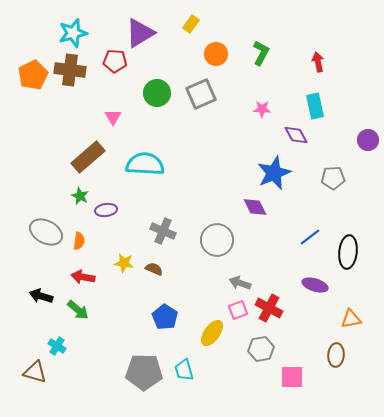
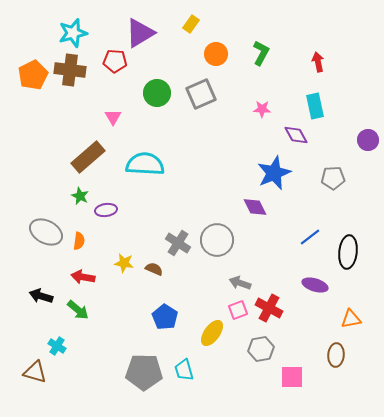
gray cross at (163, 231): moved 15 px right, 12 px down; rotated 10 degrees clockwise
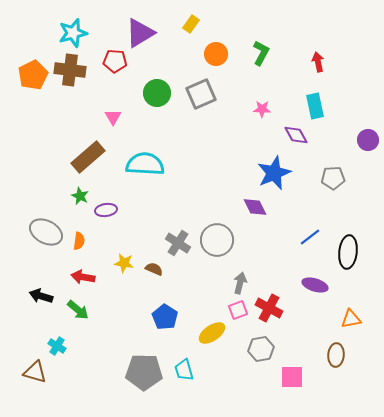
gray arrow at (240, 283): rotated 85 degrees clockwise
yellow ellipse at (212, 333): rotated 20 degrees clockwise
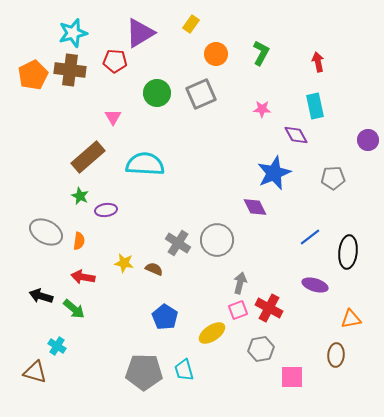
green arrow at (78, 310): moved 4 px left, 1 px up
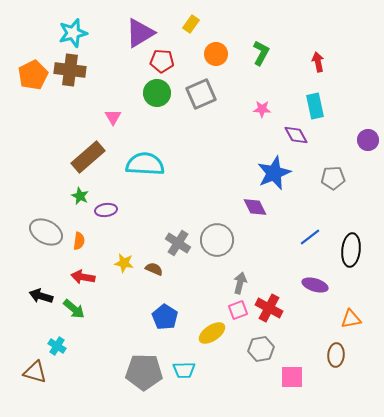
red pentagon at (115, 61): moved 47 px right
black ellipse at (348, 252): moved 3 px right, 2 px up
cyan trapezoid at (184, 370): rotated 75 degrees counterclockwise
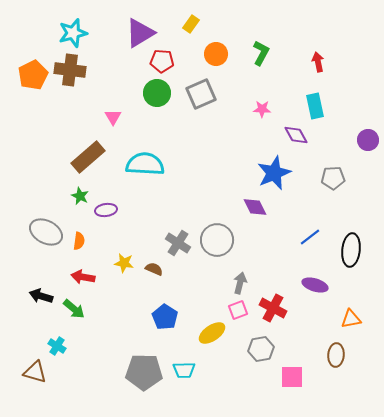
red cross at (269, 308): moved 4 px right
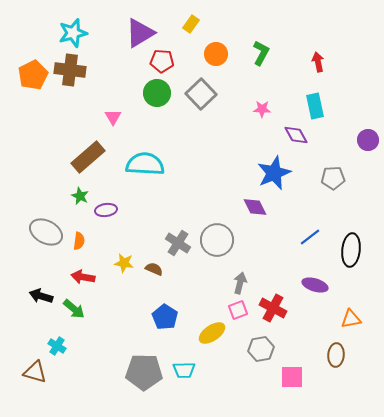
gray square at (201, 94): rotated 20 degrees counterclockwise
